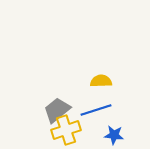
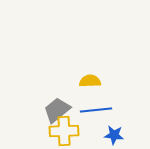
yellow semicircle: moved 11 px left
blue line: rotated 12 degrees clockwise
yellow cross: moved 2 px left, 1 px down; rotated 16 degrees clockwise
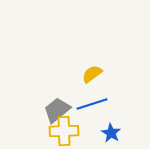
yellow semicircle: moved 2 px right, 7 px up; rotated 35 degrees counterclockwise
blue line: moved 4 px left, 6 px up; rotated 12 degrees counterclockwise
blue star: moved 3 px left, 2 px up; rotated 24 degrees clockwise
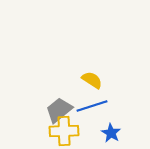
yellow semicircle: moved 6 px down; rotated 70 degrees clockwise
blue line: moved 2 px down
gray trapezoid: moved 2 px right
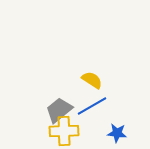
blue line: rotated 12 degrees counterclockwise
blue star: moved 6 px right; rotated 24 degrees counterclockwise
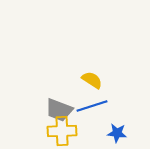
blue line: rotated 12 degrees clockwise
gray trapezoid: rotated 120 degrees counterclockwise
yellow cross: moved 2 px left
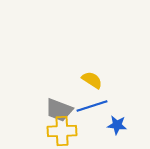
blue star: moved 8 px up
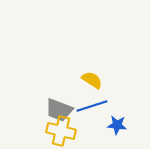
yellow cross: moved 1 px left; rotated 16 degrees clockwise
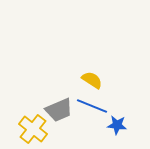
blue line: rotated 40 degrees clockwise
gray trapezoid: rotated 44 degrees counterclockwise
yellow cross: moved 28 px left, 2 px up; rotated 24 degrees clockwise
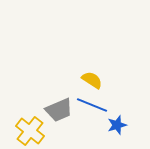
blue line: moved 1 px up
blue star: rotated 24 degrees counterclockwise
yellow cross: moved 3 px left, 2 px down
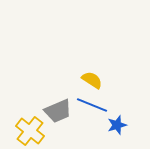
gray trapezoid: moved 1 px left, 1 px down
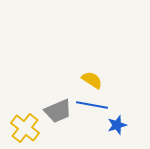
blue line: rotated 12 degrees counterclockwise
yellow cross: moved 5 px left, 3 px up
